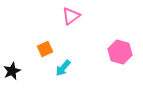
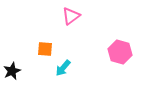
orange square: rotated 28 degrees clockwise
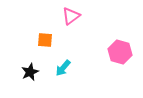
orange square: moved 9 px up
black star: moved 18 px right, 1 px down
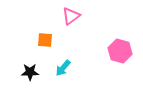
pink hexagon: moved 1 px up
black star: rotated 24 degrees clockwise
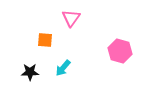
pink triangle: moved 2 px down; rotated 18 degrees counterclockwise
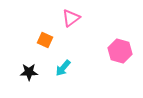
pink triangle: rotated 18 degrees clockwise
orange square: rotated 21 degrees clockwise
black star: moved 1 px left
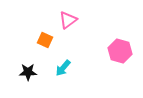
pink triangle: moved 3 px left, 2 px down
black star: moved 1 px left
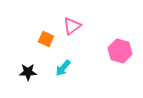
pink triangle: moved 4 px right, 6 px down
orange square: moved 1 px right, 1 px up
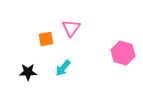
pink triangle: moved 1 px left, 2 px down; rotated 18 degrees counterclockwise
orange square: rotated 35 degrees counterclockwise
pink hexagon: moved 3 px right, 2 px down
